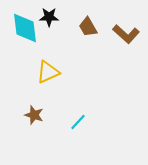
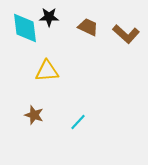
brown trapezoid: rotated 145 degrees clockwise
yellow triangle: moved 1 px left, 1 px up; rotated 20 degrees clockwise
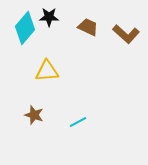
cyan diamond: rotated 48 degrees clockwise
cyan line: rotated 18 degrees clockwise
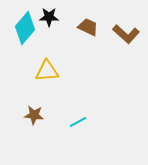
brown star: rotated 12 degrees counterclockwise
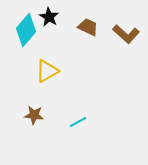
black star: rotated 30 degrees clockwise
cyan diamond: moved 1 px right, 2 px down
yellow triangle: rotated 25 degrees counterclockwise
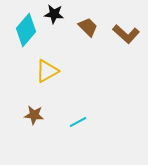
black star: moved 5 px right, 3 px up; rotated 24 degrees counterclockwise
brown trapezoid: rotated 20 degrees clockwise
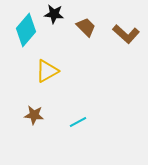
brown trapezoid: moved 2 px left
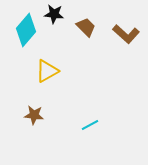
cyan line: moved 12 px right, 3 px down
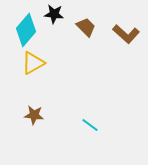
yellow triangle: moved 14 px left, 8 px up
cyan line: rotated 66 degrees clockwise
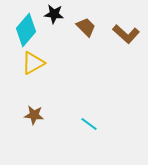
cyan line: moved 1 px left, 1 px up
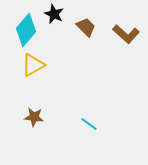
black star: rotated 18 degrees clockwise
yellow triangle: moved 2 px down
brown star: moved 2 px down
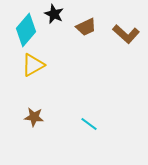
brown trapezoid: rotated 110 degrees clockwise
